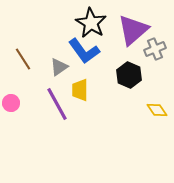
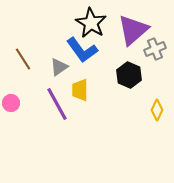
blue L-shape: moved 2 px left, 1 px up
yellow diamond: rotated 60 degrees clockwise
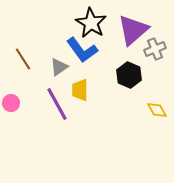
yellow diamond: rotated 55 degrees counterclockwise
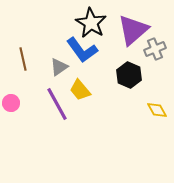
brown line: rotated 20 degrees clockwise
yellow trapezoid: rotated 40 degrees counterclockwise
